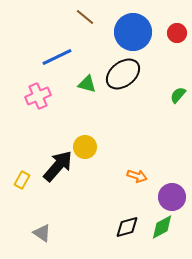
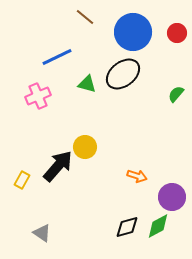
green semicircle: moved 2 px left, 1 px up
green diamond: moved 4 px left, 1 px up
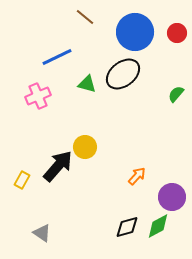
blue circle: moved 2 px right
orange arrow: rotated 66 degrees counterclockwise
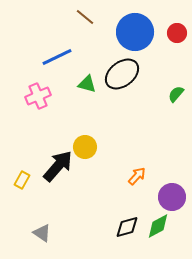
black ellipse: moved 1 px left
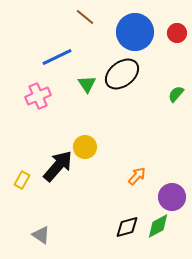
green triangle: rotated 42 degrees clockwise
gray triangle: moved 1 px left, 2 px down
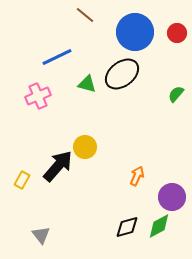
brown line: moved 2 px up
green triangle: rotated 42 degrees counterclockwise
orange arrow: rotated 18 degrees counterclockwise
green diamond: moved 1 px right
gray triangle: rotated 18 degrees clockwise
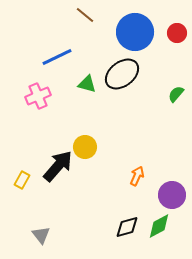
purple circle: moved 2 px up
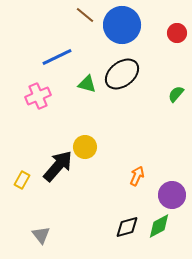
blue circle: moved 13 px left, 7 px up
